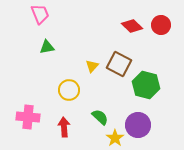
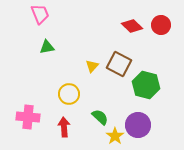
yellow circle: moved 4 px down
yellow star: moved 2 px up
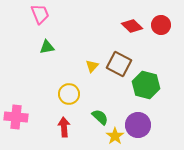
pink cross: moved 12 px left
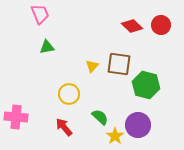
brown square: rotated 20 degrees counterclockwise
red arrow: rotated 36 degrees counterclockwise
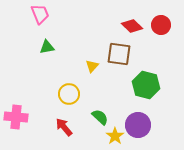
brown square: moved 10 px up
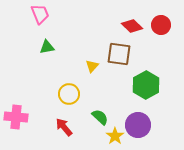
green hexagon: rotated 16 degrees clockwise
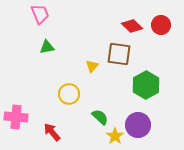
red arrow: moved 12 px left, 5 px down
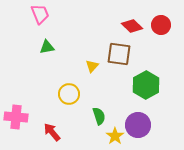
green semicircle: moved 1 px left, 1 px up; rotated 30 degrees clockwise
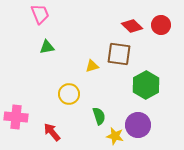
yellow triangle: rotated 32 degrees clockwise
yellow star: rotated 24 degrees counterclockwise
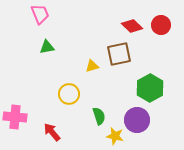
brown square: rotated 20 degrees counterclockwise
green hexagon: moved 4 px right, 3 px down
pink cross: moved 1 px left
purple circle: moved 1 px left, 5 px up
